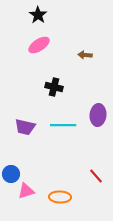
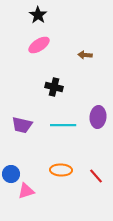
purple ellipse: moved 2 px down
purple trapezoid: moved 3 px left, 2 px up
orange ellipse: moved 1 px right, 27 px up
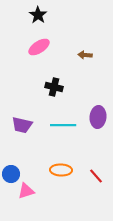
pink ellipse: moved 2 px down
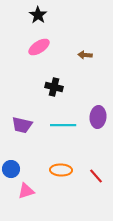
blue circle: moved 5 px up
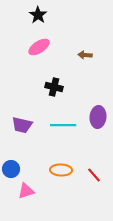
red line: moved 2 px left, 1 px up
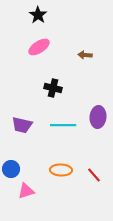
black cross: moved 1 px left, 1 px down
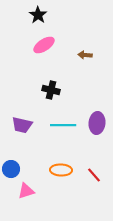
pink ellipse: moved 5 px right, 2 px up
black cross: moved 2 px left, 2 px down
purple ellipse: moved 1 px left, 6 px down
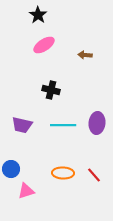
orange ellipse: moved 2 px right, 3 px down
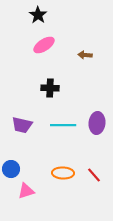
black cross: moved 1 px left, 2 px up; rotated 12 degrees counterclockwise
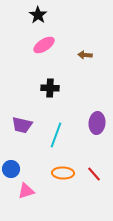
cyan line: moved 7 px left, 10 px down; rotated 70 degrees counterclockwise
red line: moved 1 px up
